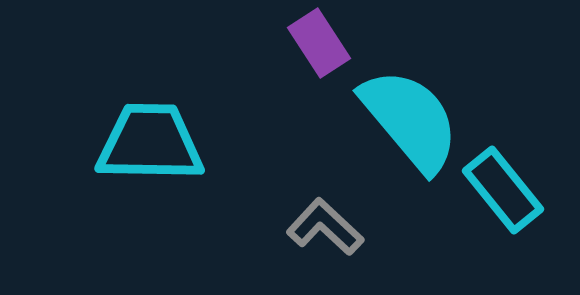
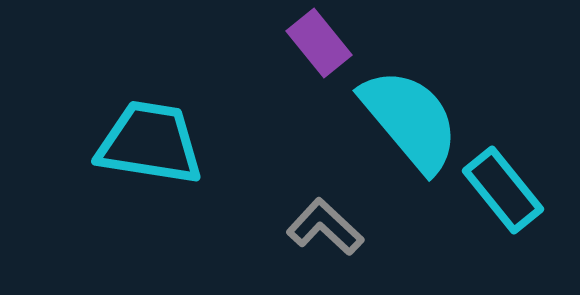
purple rectangle: rotated 6 degrees counterclockwise
cyan trapezoid: rotated 8 degrees clockwise
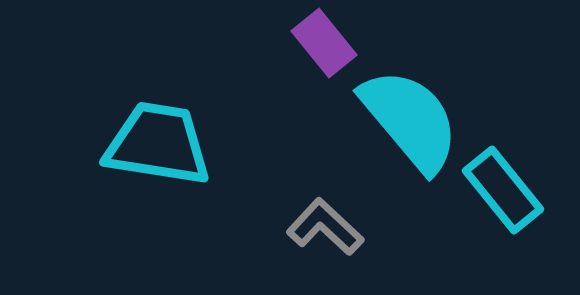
purple rectangle: moved 5 px right
cyan trapezoid: moved 8 px right, 1 px down
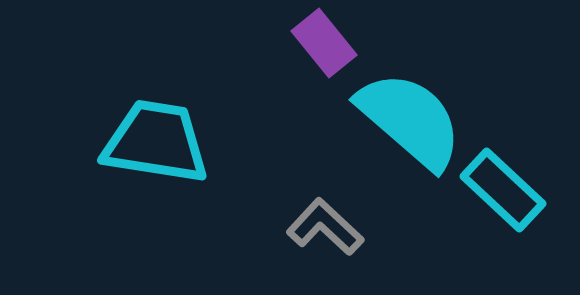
cyan semicircle: rotated 9 degrees counterclockwise
cyan trapezoid: moved 2 px left, 2 px up
cyan rectangle: rotated 8 degrees counterclockwise
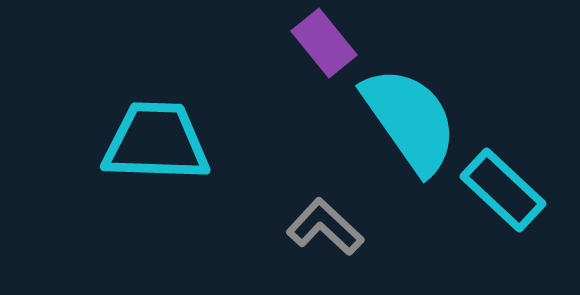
cyan semicircle: rotated 14 degrees clockwise
cyan trapezoid: rotated 7 degrees counterclockwise
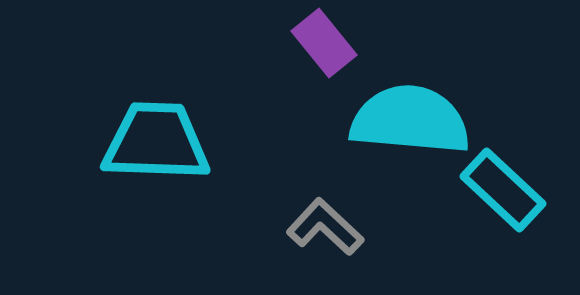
cyan semicircle: rotated 50 degrees counterclockwise
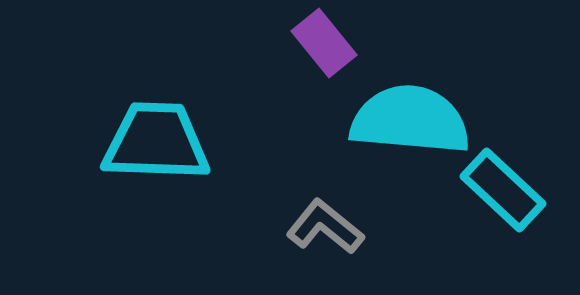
gray L-shape: rotated 4 degrees counterclockwise
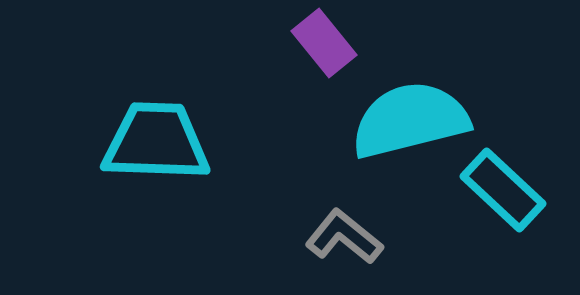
cyan semicircle: rotated 19 degrees counterclockwise
gray L-shape: moved 19 px right, 10 px down
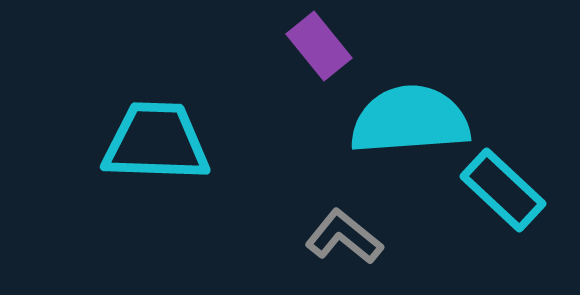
purple rectangle: moved 5 px left, 3 px down
cyan semicircle: rotated 10 degrees clockwise
